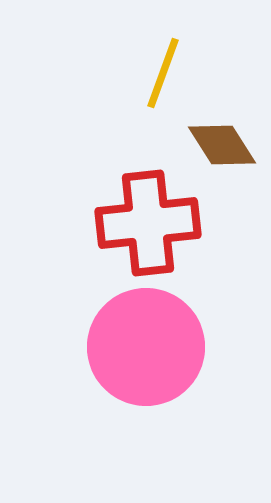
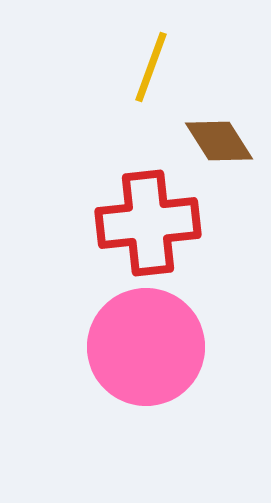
yellow line: moved 12 px left, 6 px up
brown diamond: moved 3 px left, 4 px up
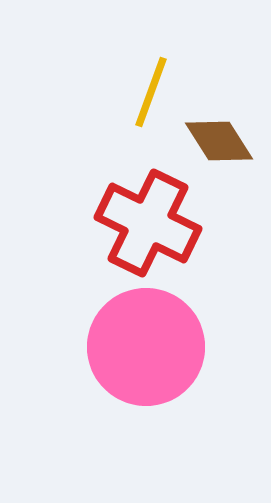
yellow line: moved 25 px down
red cross: rotated 32 degrees clockwise
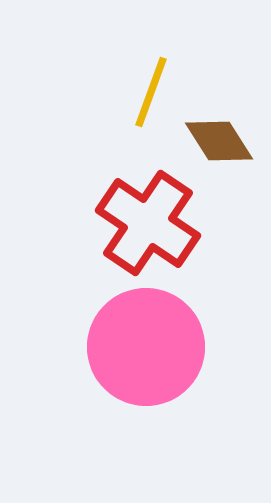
red cross: rotated 8 degrees clockwise
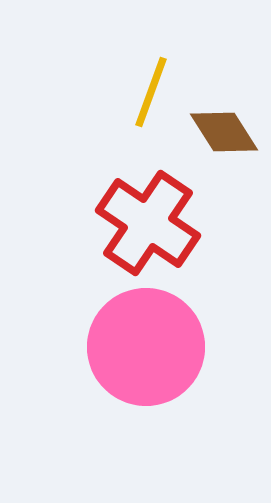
brown diamond: moved 5 px right, 9 px up
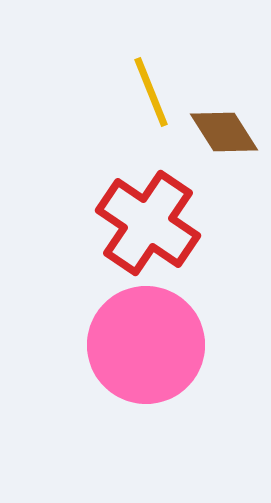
yellow line: rotated 42 degrees counterclockwise
pink circle: moved 2 px up
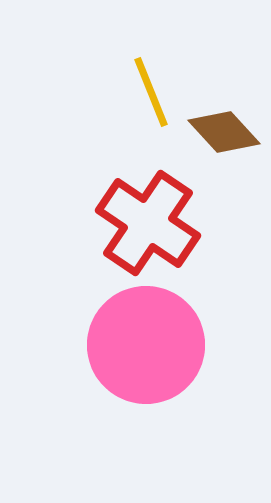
brown diamond: rotated 10 degrees counterclockwise
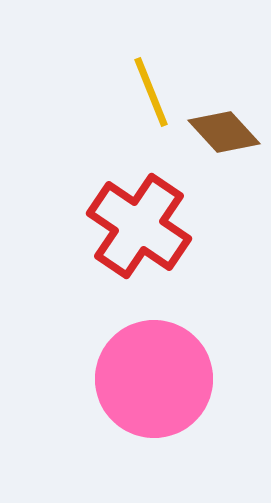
red cross: moved 9 px left, 3 px down
pink circle: moved 8 px right, 34 px down
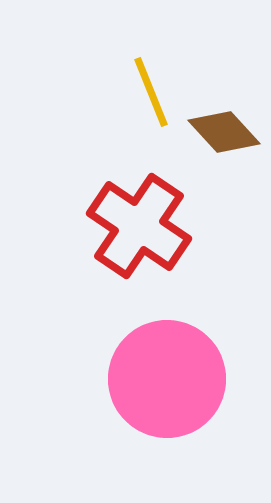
pink circle: moved 13 px right
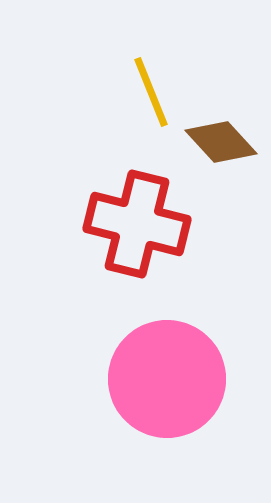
brown diamond: moved 3 px left, 10 px down
red cross: moved 2 px left, 2 px up; rotated 20 degrees counterclockwise
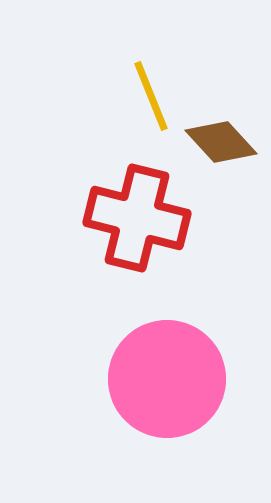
yellow line: moved 4 px down
red cross: moved 6 px up
